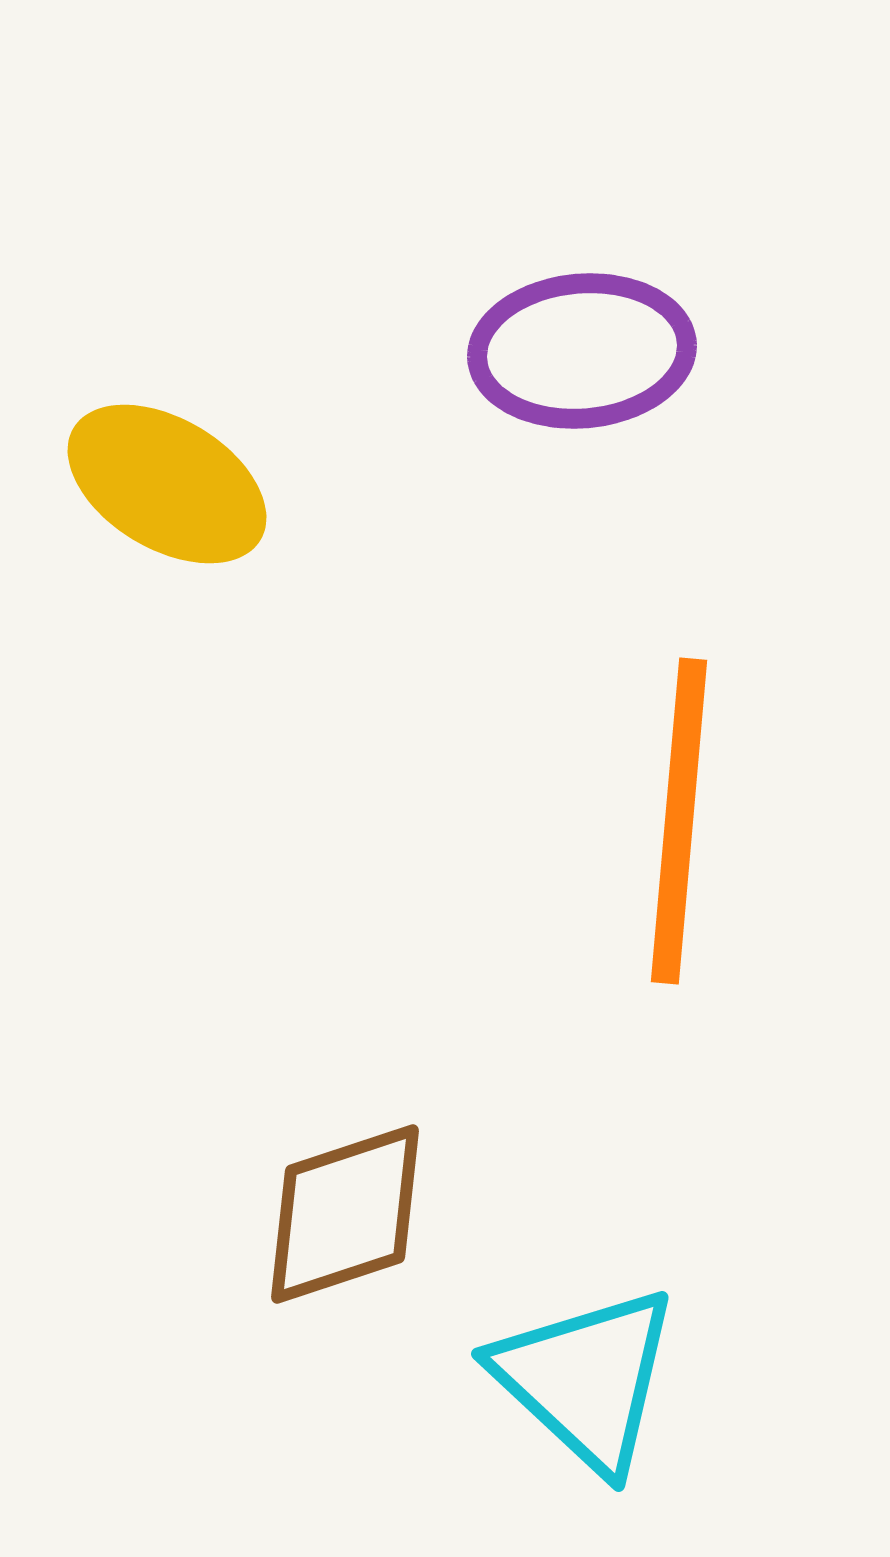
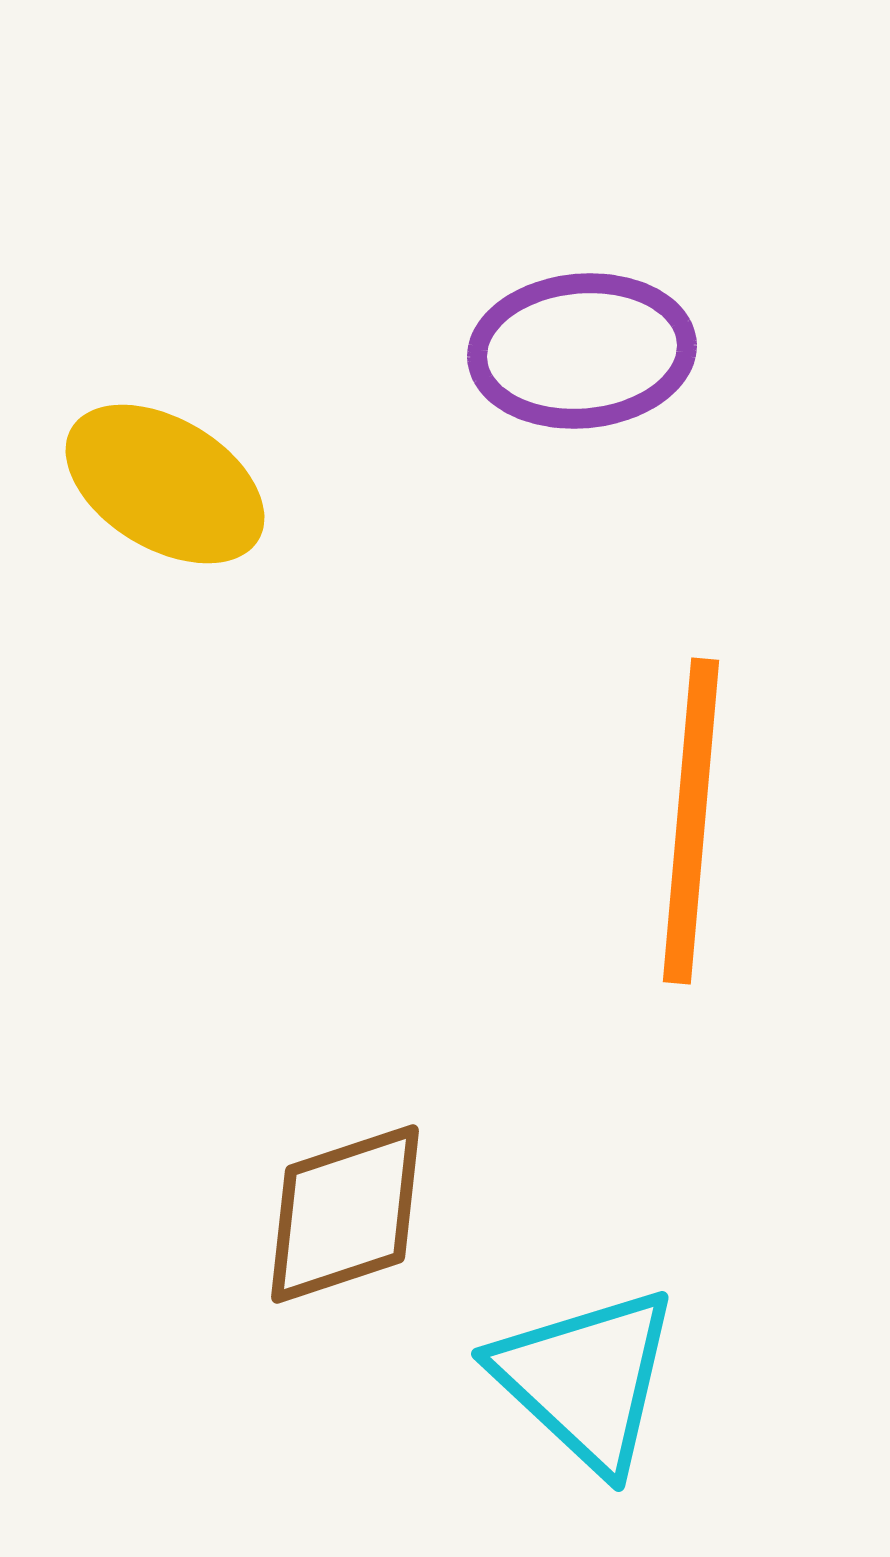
yellow ellipse: moved 2 px left
orange line: moved 12 px right
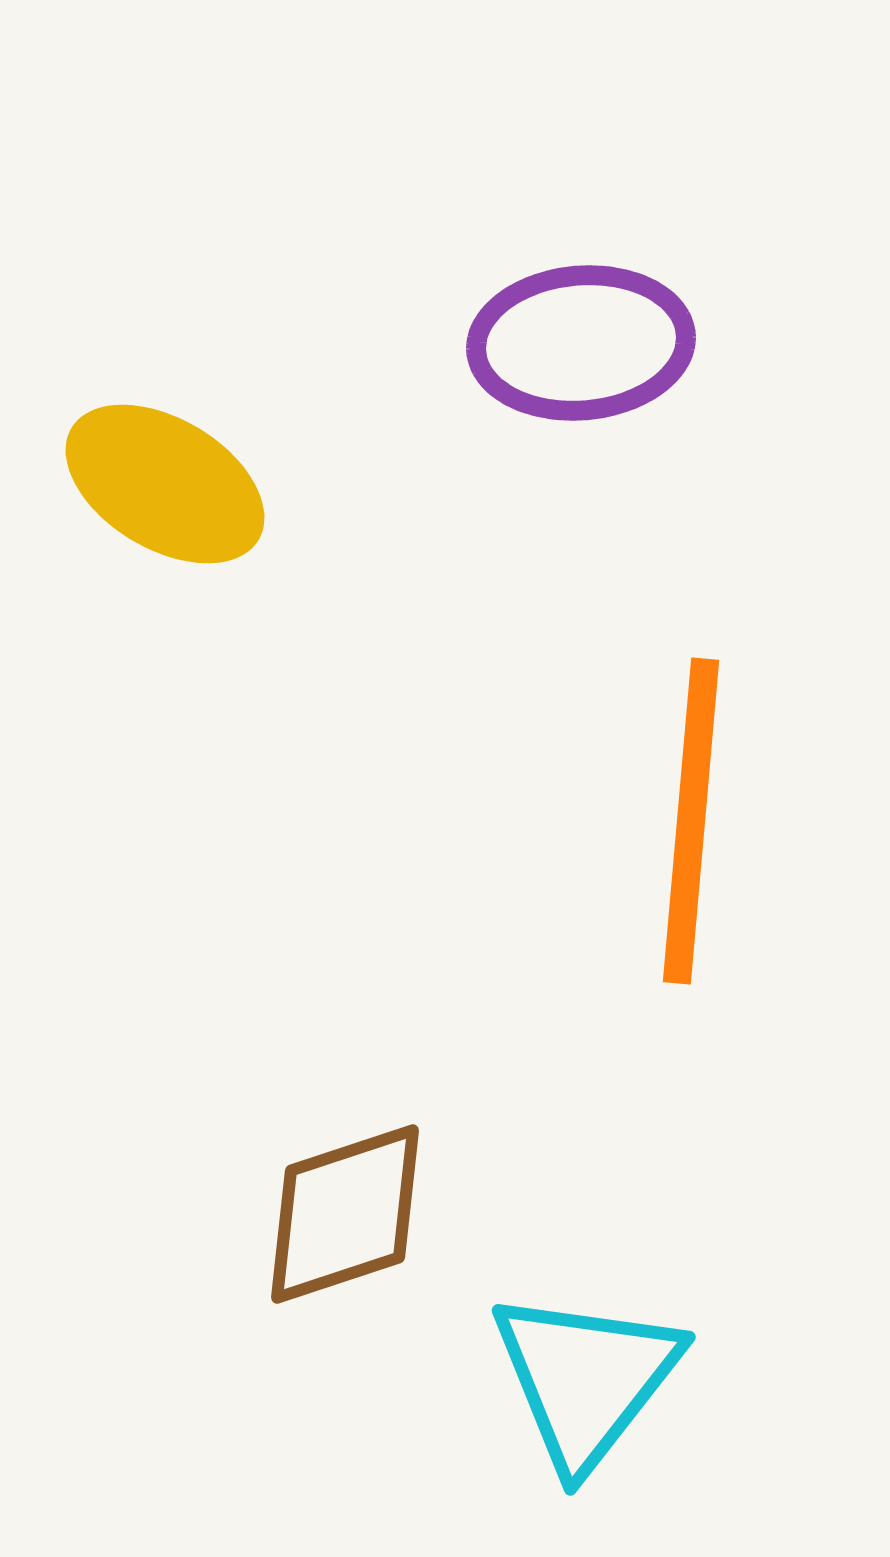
purple ellipse: moved 1 px left, 8 px up
cyan triangle: rotated 25 degrees clockwise
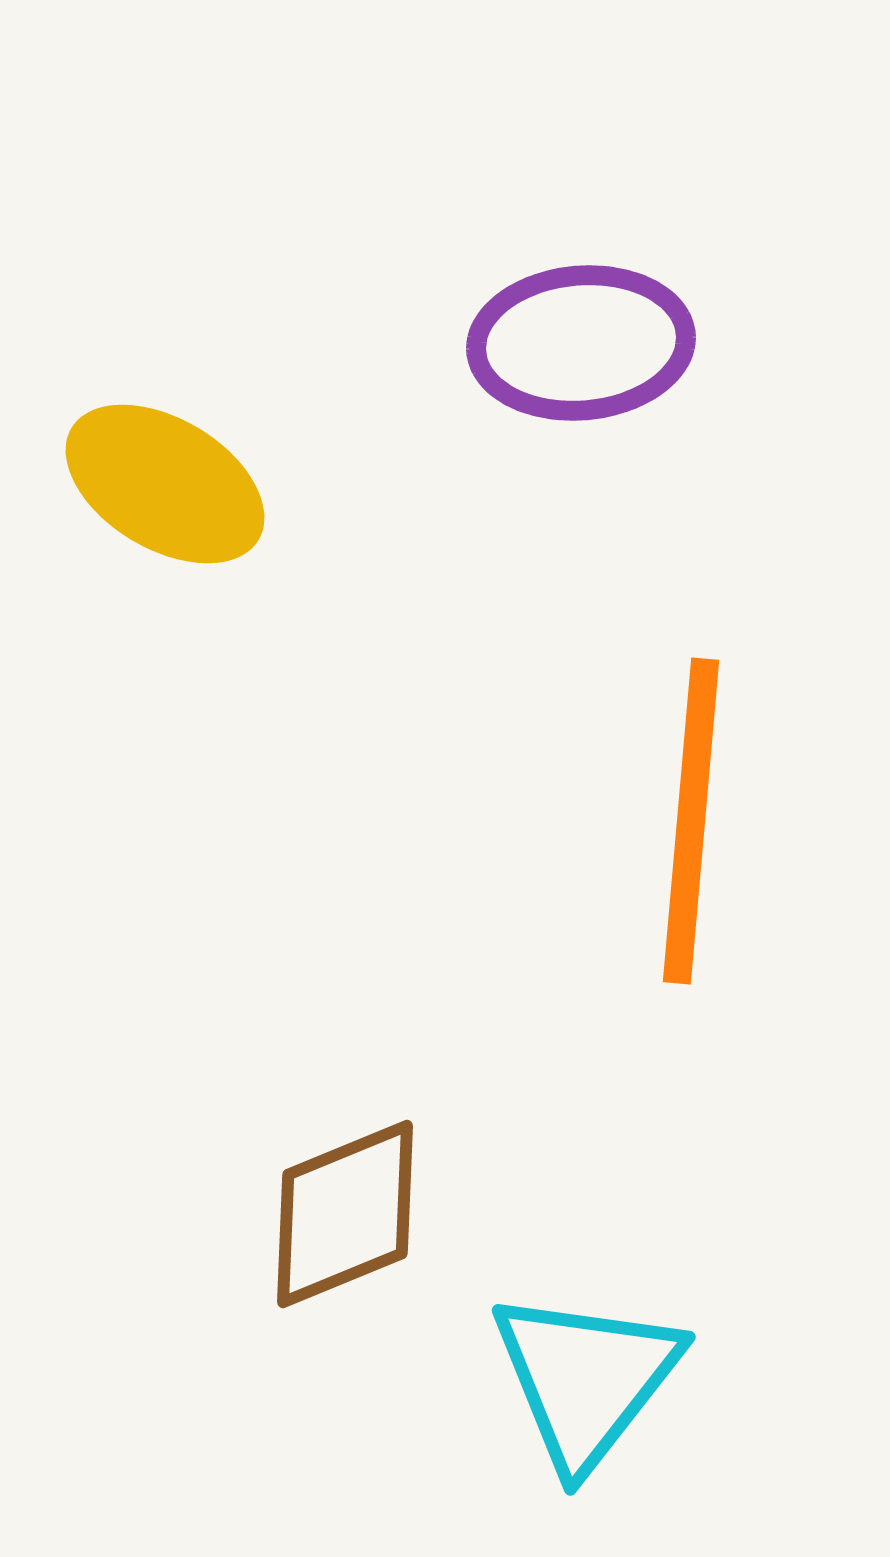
brown diamond: rotated 4 degrees counterclockwise
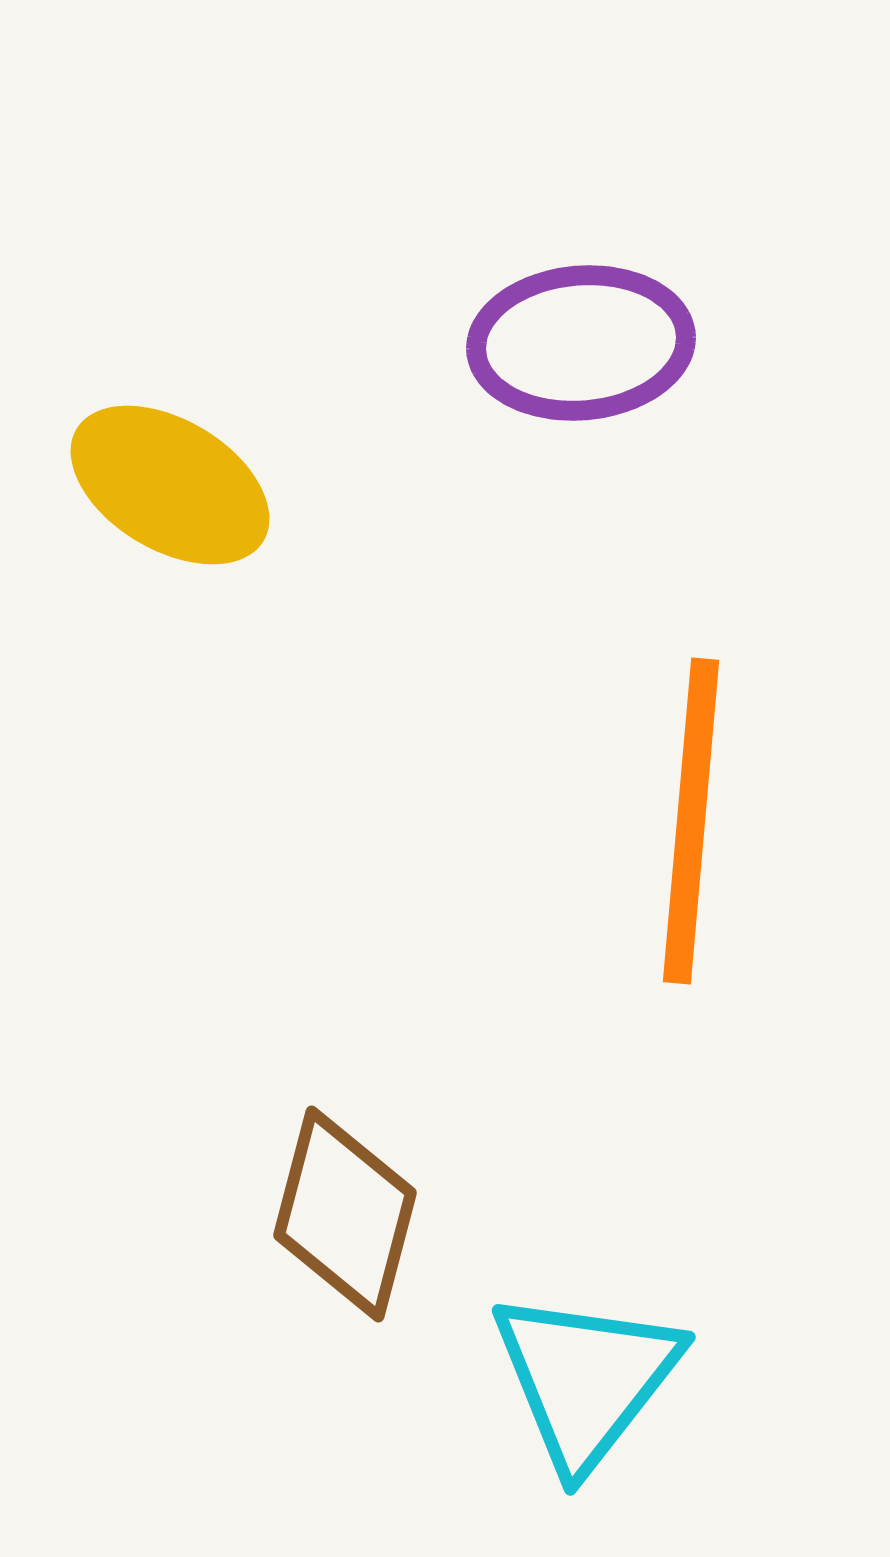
yellow ellipse: moved 5 px right, 1 px down
brown diamond: rotated 53 degrees counterclockwise
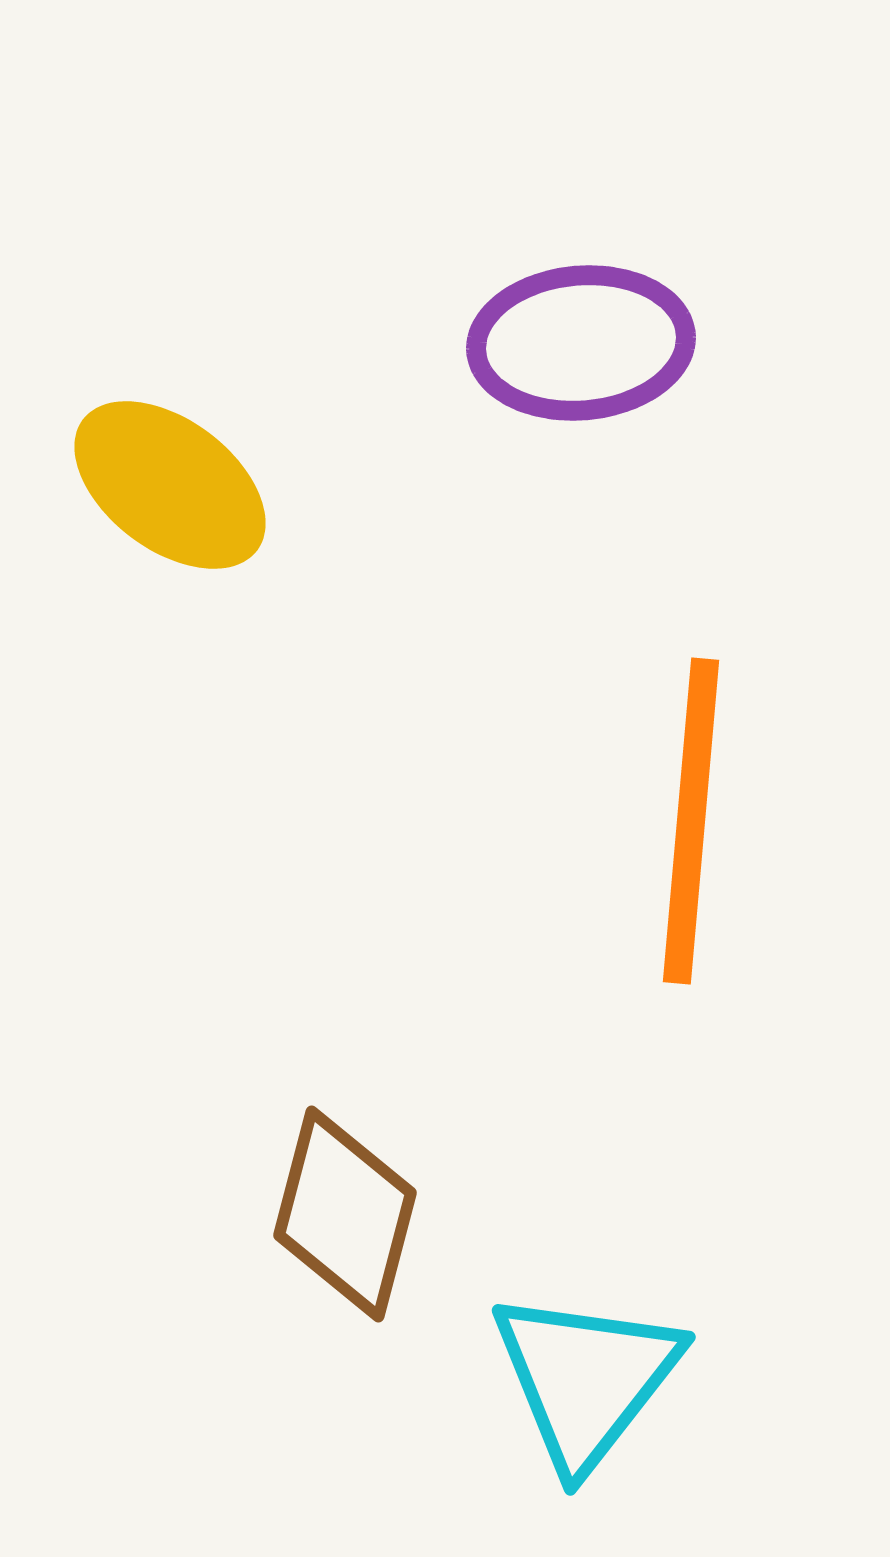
yellow ellipse: rotated 6 degrees clockwise
